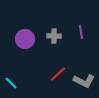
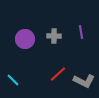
cyan line: moved 2 px right, 3 px up
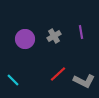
gray cross: rotated 32 degrees counterclockwise
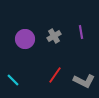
red line: moved 3 px left, 1 px down; rotated 12 degrees counterclockwise
